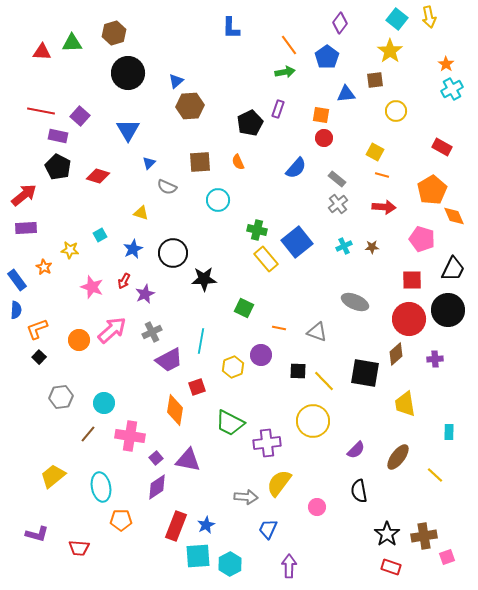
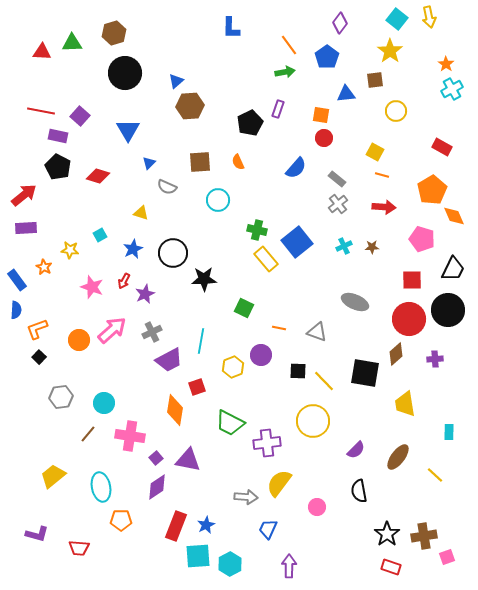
black circle at (128, 73): moved 3 px left
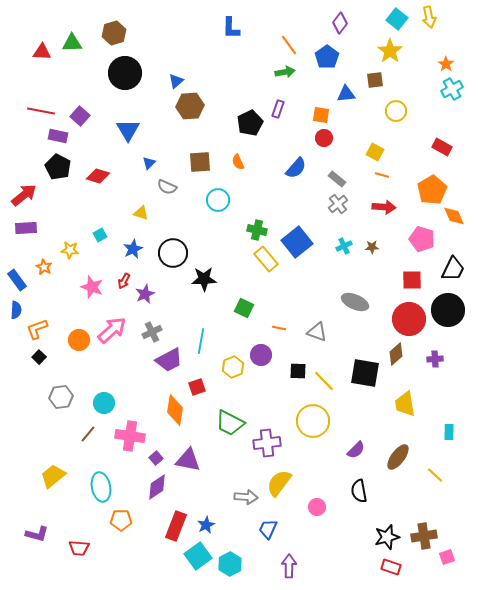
black star at (387, 534): moved 3 px down; rotated 20 degrees clockwise
cyan square at (198, 556): rotated 32 degrees counterclockwise
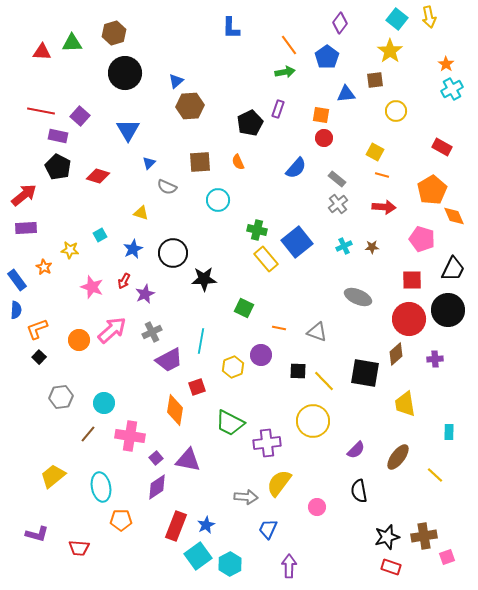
gray ellipse at (355, 302): moved 3 px right, 5 px up
